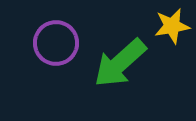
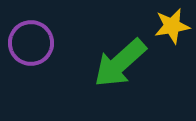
purple circle: moved 25 px left
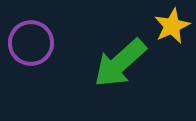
yellow star: rotated 15 degrees counterclockwise
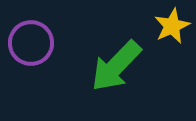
green arrow: moved 4 px left, 3 px down; rotated 4 degrees counterclockwise
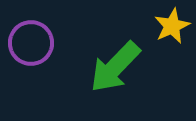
green arrow: moved 1 px left, 1 px down
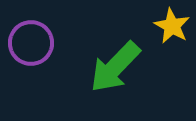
yellow star: rotated 18 degrees counterclockwise
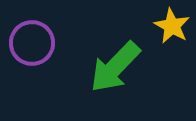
purple circle: moved 1 px right
